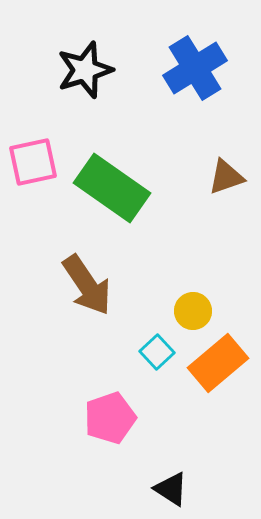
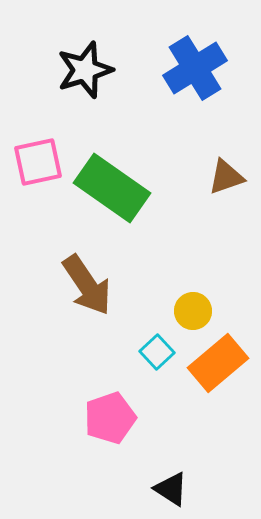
pink square: moved 5 px right
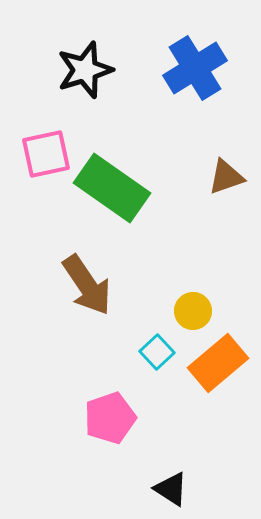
pink square: moved 8 px right, 8 px up
